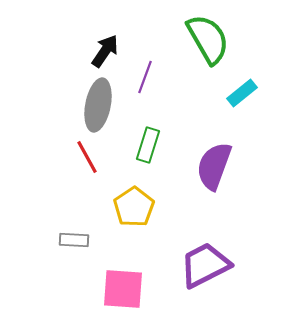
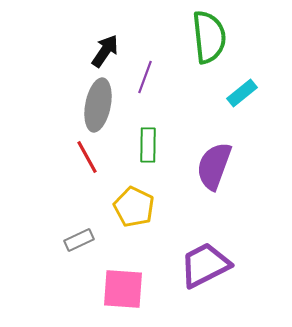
green semicircle: moved 1 px right, 2 px up; rotated 24 degrees clockwise
green rectangle: rotated 16 degrees counterclockwise
yellow pentagon: rotated 12 degrees counterclockwise
gray rectangle: moved 5 px right; rotated 28 degrees counterclockwise
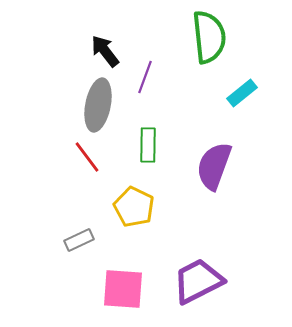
black arrow: rotated 72 degrees counterclockwise
red line: rotated 8 degrees counterclockwise
purple trapezoid: moved 7 px left, 16 px down
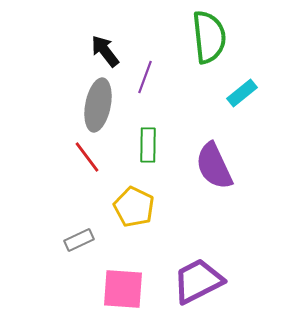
purple semicircle: rotated 45 degrees counterclockwise
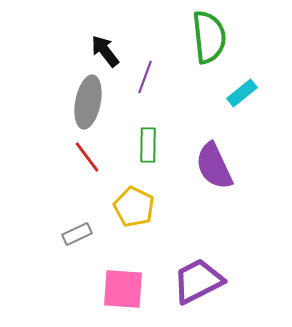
gray ellipse: moved 10 px left, 3 px up
gray rectangle: moved 2 px left, 6 px up
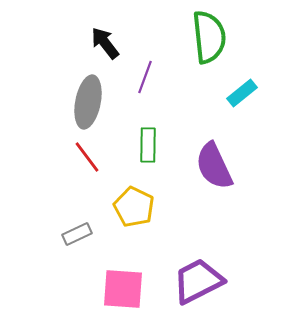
black arrow: moved 8 px up
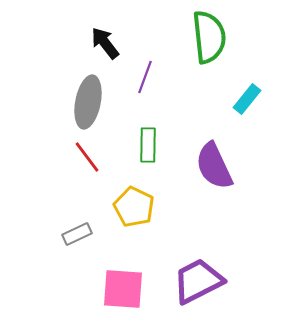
cyan rectangle: moved 5 px right, 6 px down; rotated 12 degrees counterclockwise
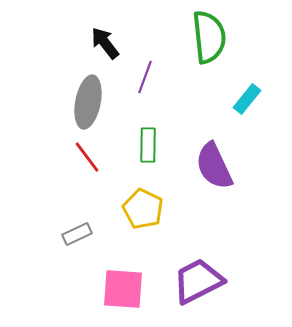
yellow pentagon: moved 9 px right, 2 px down
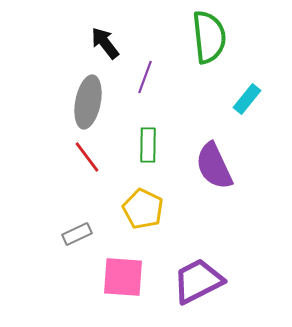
pink square: moved 12 px up
